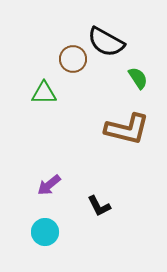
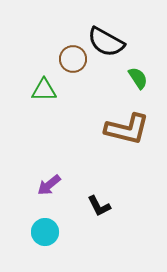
green triangle: moved 3 px up
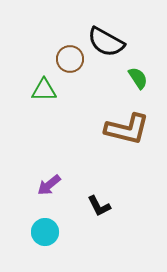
brown circle: moved 3 px left
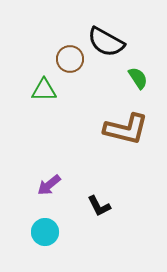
brown L-shape: moved 1 px left
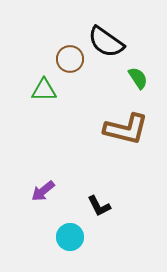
black semicircle: rotated 6 degrees clockwise
purple arrow: moved 6 px left, 6 px down
cyan circle: moved 25 px right, 5 px down
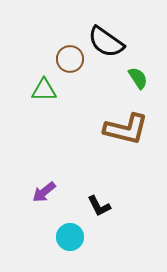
purple arrow: moved 1 px right, 1 px down
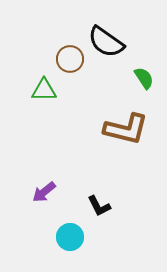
green semicircle: moved 6 px right
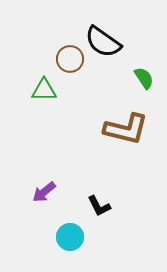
black semicircle: moved 3 px left
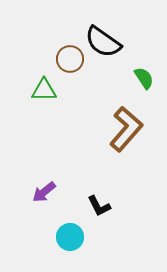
brown L-shape: rotated 63 degrees counterclockwise
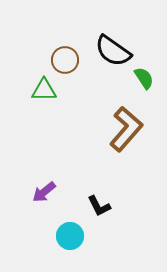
black semicircle: moved 10 px right, 9 px down
brown circle: moved 5 px left, 1 px down
cyan circle: moved 1 px up
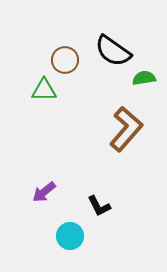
green semicircle: rotated 65 degrees counterclockwise
